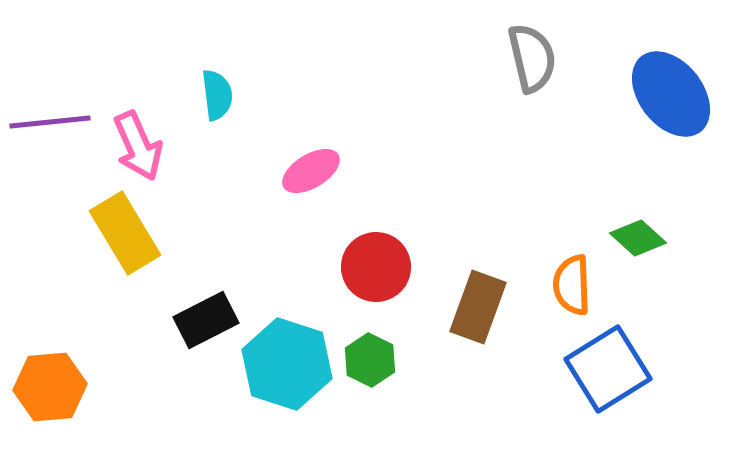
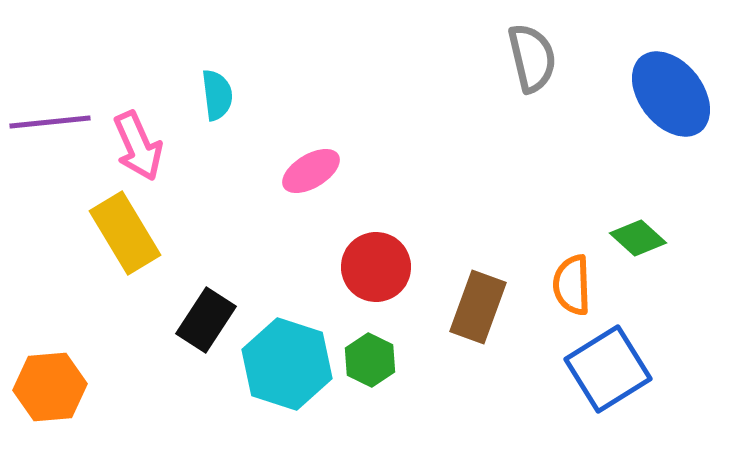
black rectangle: rotated 30 degrees counterclockwise
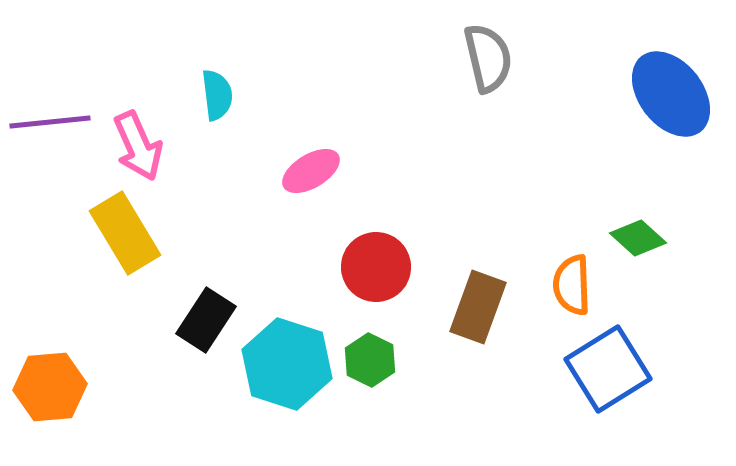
gray semicircle: moved 44 px left
